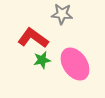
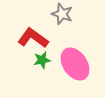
gray star: rotated 15 degrees clockwise
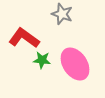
red L-shape: moved 9 px left
green star: rotated 18 degrees clockwise
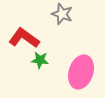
green star: moved 2 px left
pink ellipse: moved 6 px right, 8 px down; rotated 52 degrees clockwise
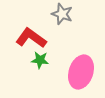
red L-shape: moved 7 px right
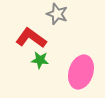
gray star: moved 5 px left
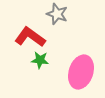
red L-shape: moved 1 px left, 1 px up
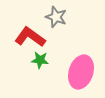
gray star: moved 1 px left, 3 px down
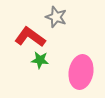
pink ellipse: rotated 8 degrees counterclockwise
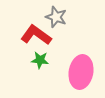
red L-shape: moved 6 px right, 2 px up
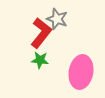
gray star: moved 1 px right, 2 px down
red L-shape: moved 5 px right, 2 px up; rotated 92 degrees clockwise
